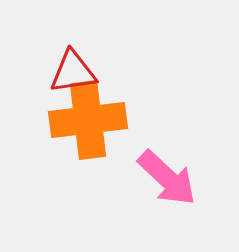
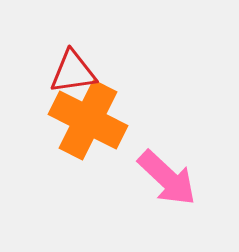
orange cross: rotated 34 degrees clockwise
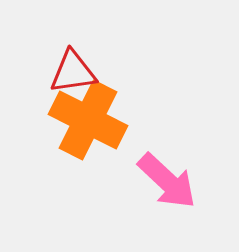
pink arrow: moved 3 px down
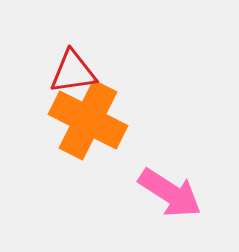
pink arrow: moved 3 px right, 12 px down; rotated 10 degrees counterclockwise
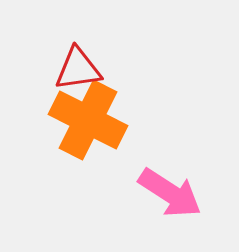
red triangle: moved 5 px right, 3 px up
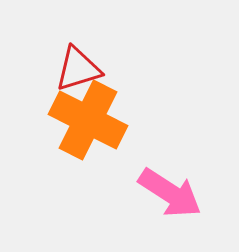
red triangle: rotated 9 degrees counterclockwise
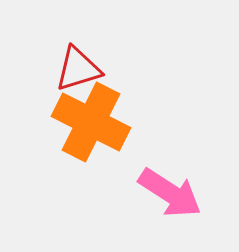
orange cross: moved 3 px right, 2 px down
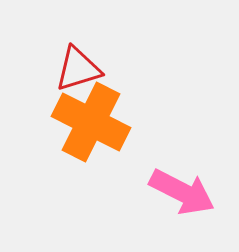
pink arrow: moved 12 px right, 1 px up; rotated 6 degrees counterclockwise
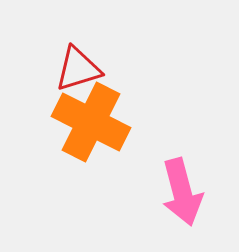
pink arrow: rotated 48 degrees clockwise
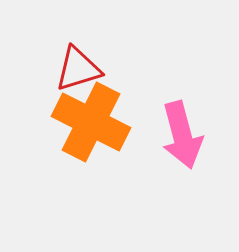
pink arrow: moved 57 px up
